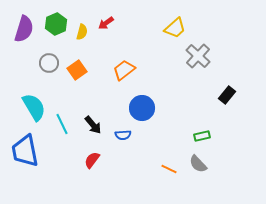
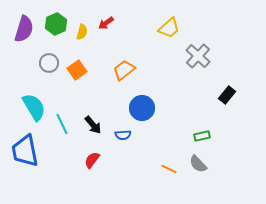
yellow trapezoid: moved 6 px left
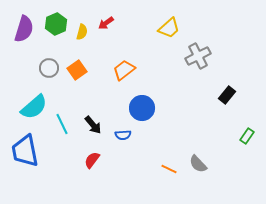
gray cross: rotated 20 degrees clockwise
gray circle: moved 5 px down
cyan semicircle: rotated 80 degrees clockwise
green rectangle: moved 45 px right; rotated 42 degrees counterclockwise
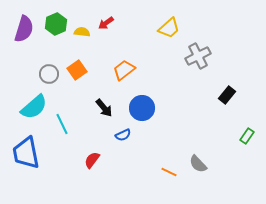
yellow semicircle: rotated 98 degrees counterclockwise
gray circle: moved 6 px down
black arrow: moved 11 px right, 17 px up
blue semicircle: rotated 21 degrees counterclockwise
blue trapezoid: moved 1 px right, 2 px down
orange line: moved 3 px down
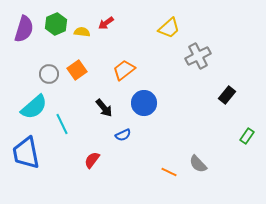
blue circle: moved 2 px right, 5 px up
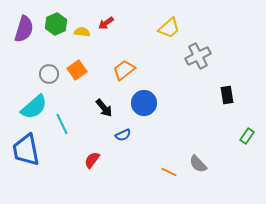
black rectangle: rotated 48 degrees counterclockwise
blue trapezoid: moved 3 px up
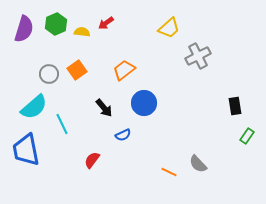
black rectangle: moved 8 px right, 11 px down
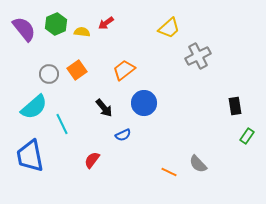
purple semicircle: rotated 56 degrees counterclockwise
blue trapezoid: moved 4 px right, 6 px down
